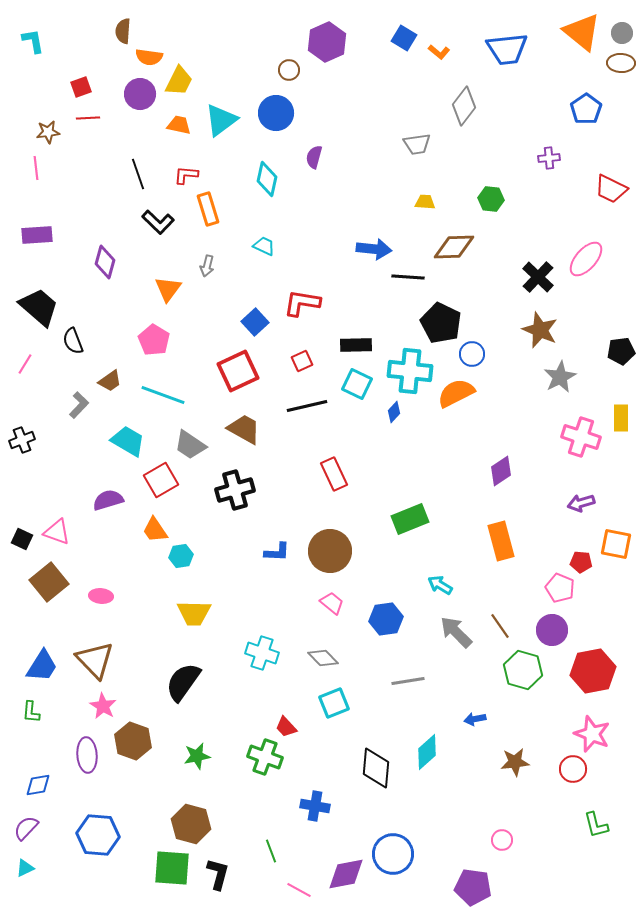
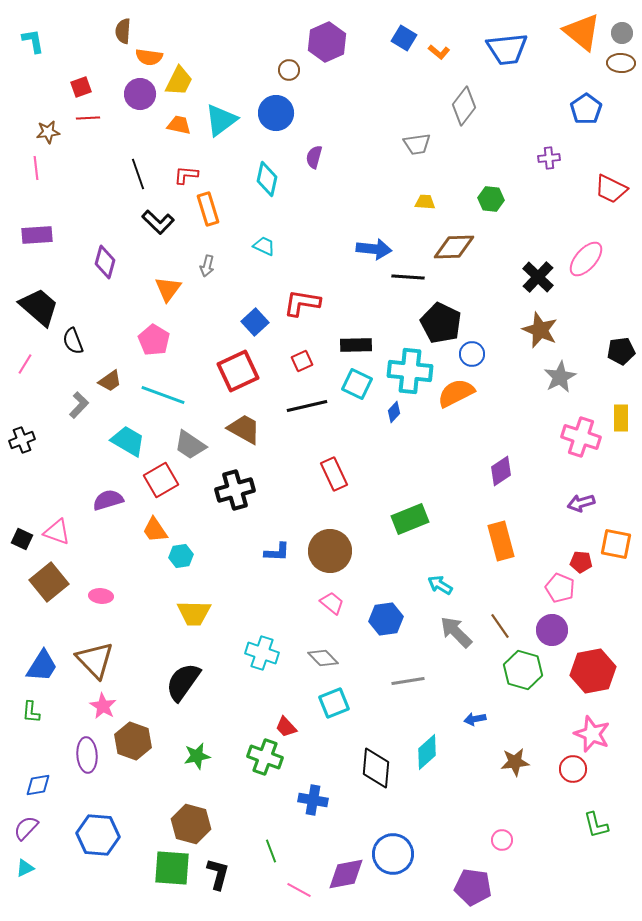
blue cross at (315, 806): moved 2 px left, 6 px up
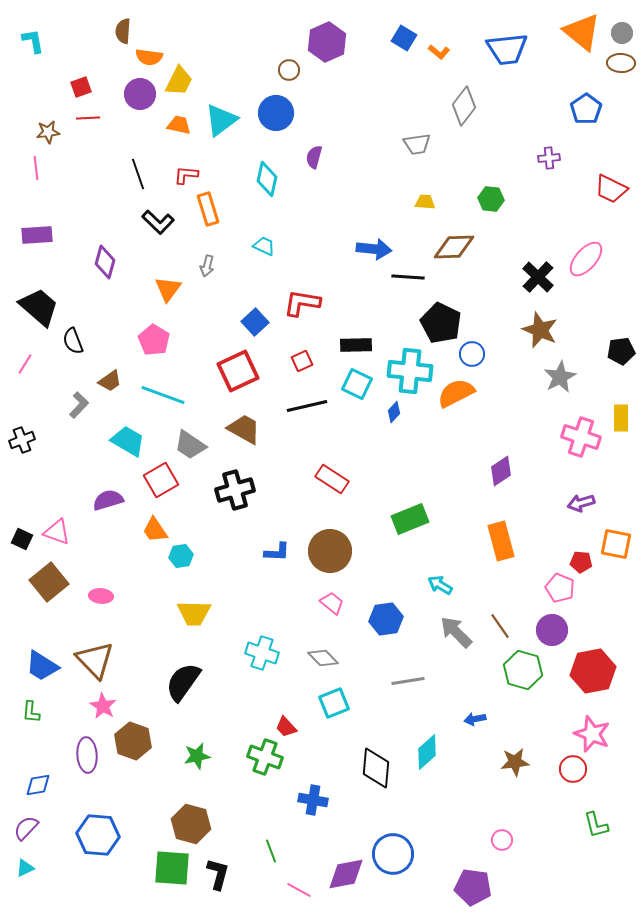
red rectangle at (334, 474): moved 2 px left, 5 px down; rotated 32 degrees counterclockwise
blue trapezoid at (42, 666): rotated 90 degrees clockwise
